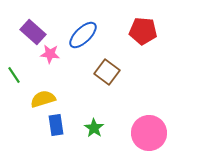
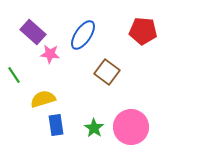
blue ellipse: rotated 12 degrees counterclockwise
pink circle: moved 18 px left, 6 px up
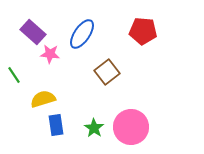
blue ellipse: moved 1 px left, 1 px up
brown square: rotated 15 degrees clockwise
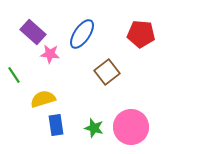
red pentagon: moved 2 px left, 3 px down
green star: rotated 18 degrees counterclockwise
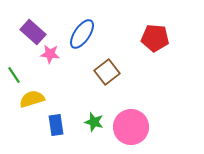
red pentagon: moved 14 px right, 4 px down
yellow semicircle: moved 11 px left
green star: moved 6 px up
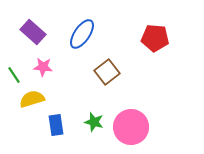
pink star: moved 7 px left, 13 px down
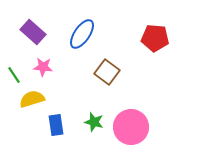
brown square: rotated 15 degrees counterclockwise
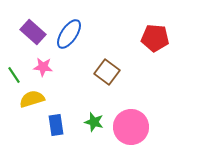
blue ellipse: moved 13 px left
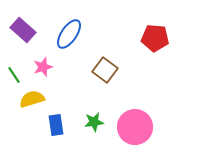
purple rectangle: moved 10 px left, 2 px up
pink star: rotated 24 degrees counterclockwise
brown square: moved 2 px left, 2 px up
green star: rotated 24 degrees counterclockwise
pink circle: moved 4 px right
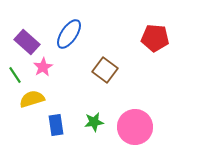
purple rectangle: moved 4 px right, 12 px down
pink star: rotated 12 degrees counterclockwise
green line: moved 1 px right
